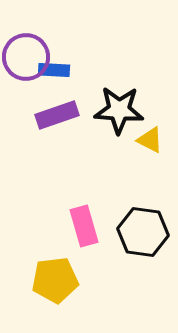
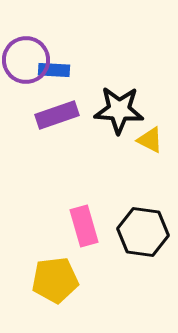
purple circle: moved 3 px down
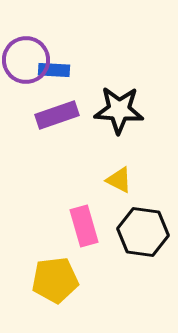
yellow triangle: moved 31 px left, 40 px down
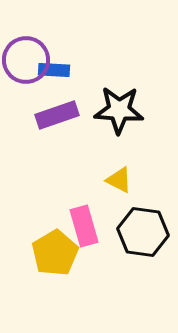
yellow pentagon: moved 27 px up; rotated 24 degrees counterclockwise
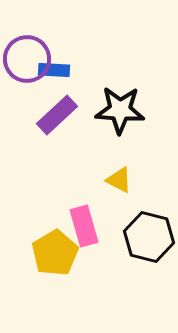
purple circle: moved 1 px right, 1 px up
black star: moved 1 px right
purple rectangle: rotated 24 degrees counterclockwise
black hexagon: moved 6 px right, 5 px down; rotated 6 degrees clockwise
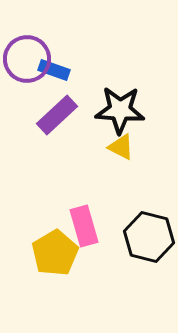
blue rectangle: rotated 16 degrees clockwise
yellow triangle: moved 2 px right, 33 px up
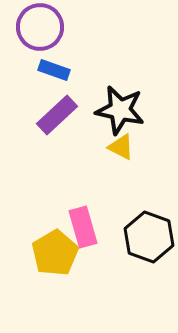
purple circle: moved 13 px right, 32 px up
black star: rotated 9 degrees clockwise
pink rectangle: moved 1 px left, 1 px down
black hexagon: rotated 6 degrees clockwise
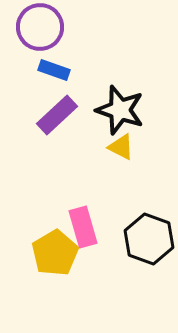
black star: rotated 6 degrees clockwise
black hexagon: moved 2 px down
